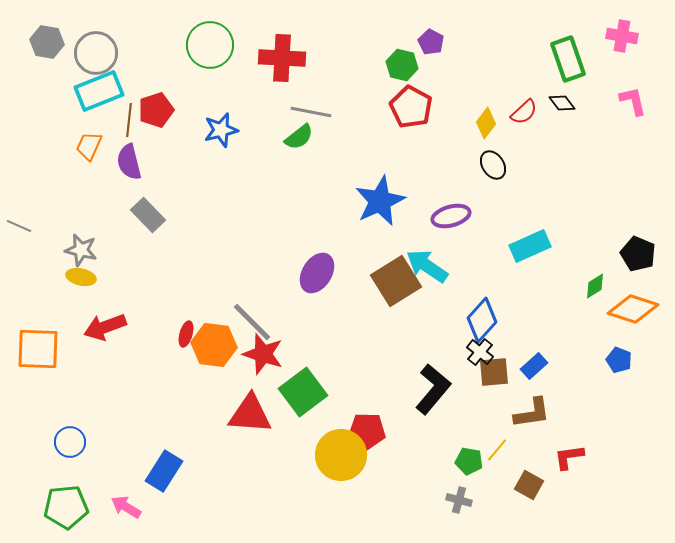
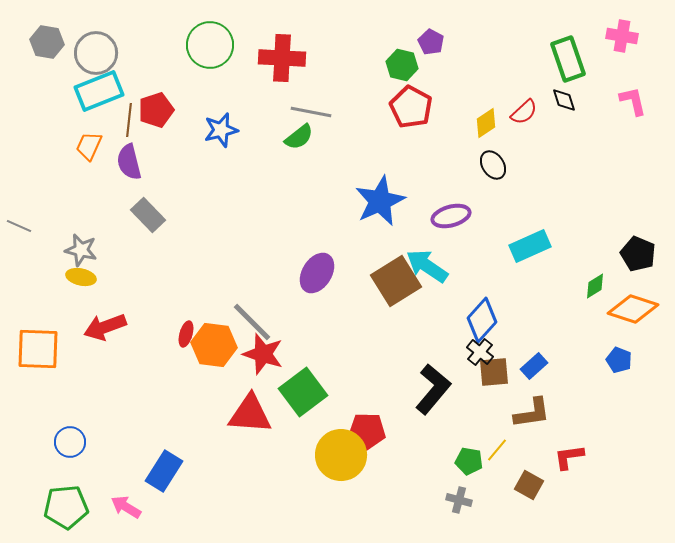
black diamond at (562, 103): moved 2 px right, 3 px up; rotated 20 degrees clockwise
yellow diamond at (486, 123): rotated 20 degrees clockwise
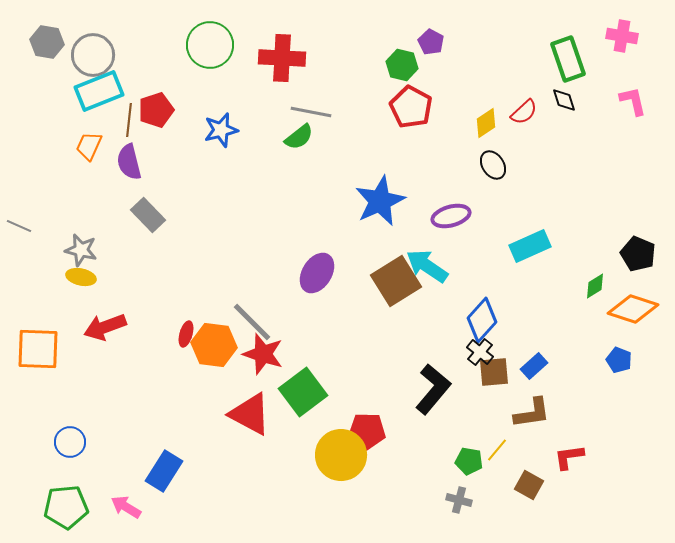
gray circle at (96, 53): moved 3 px left, 2 px down
red triangle at (250, 414): rotated 24 degrees clockwise
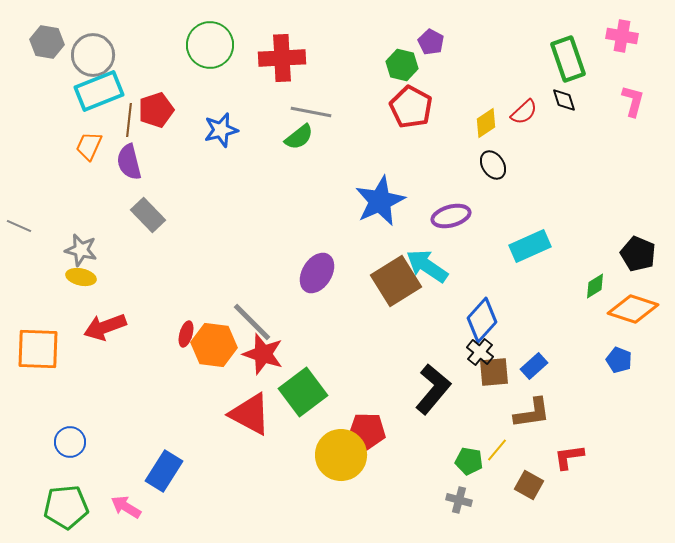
red cross at (282, 58): rotated 6 degrees counterclockwise
pink L-shape at (633, 101): rotated 28 degrees clockwise
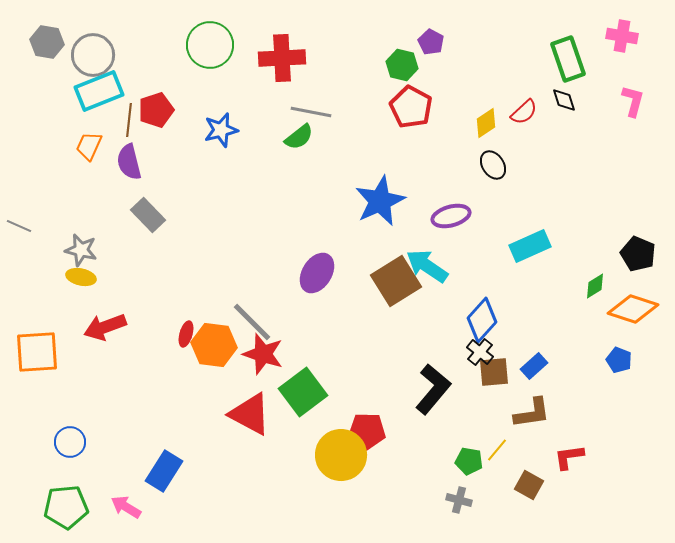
orange square at (38, 349): moved 1 px left, 3 px down; rotated 6 degrees counterclockwise
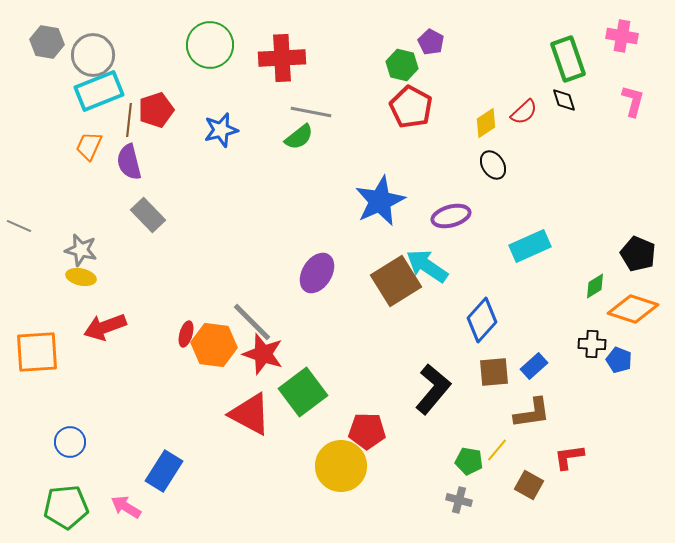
black cross at (480, 352): moved 112 px right, 8 px up; rotated 36 degrees counterclockwise
yellow circle at (341, 455): moved 11 px down
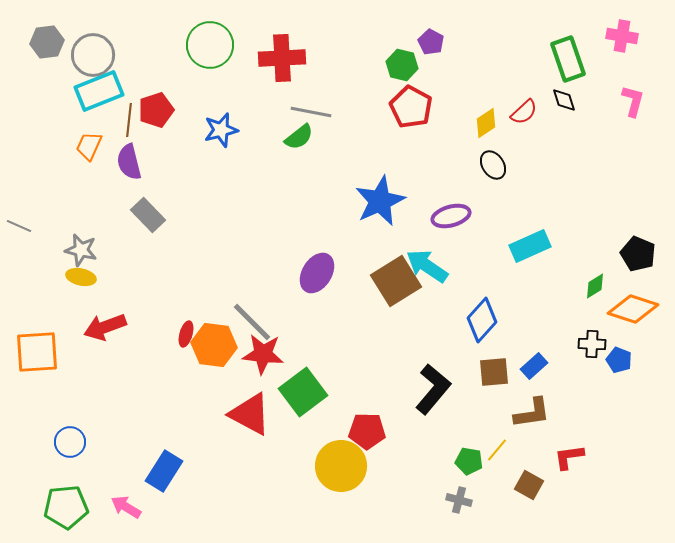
gray hexagon at (47, 42): rotated 16 degrees counterclockwise
red star at (263, 354): rotated 12 degrees counterclockwise
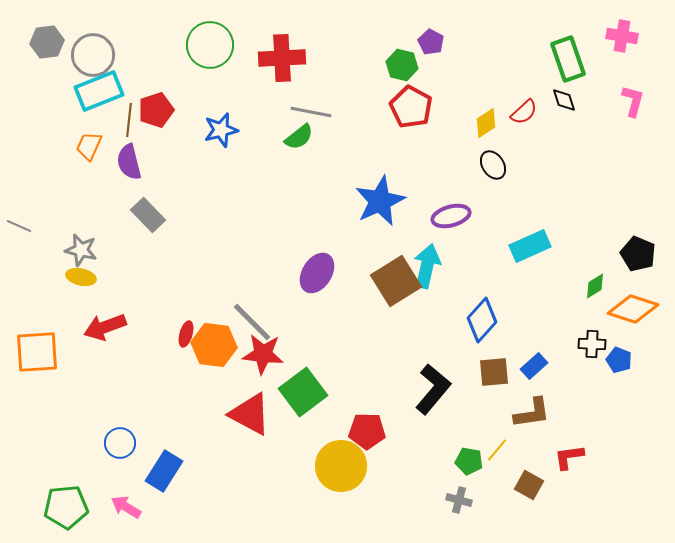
cyan arrow at (427, 266): rotated 69 degrees clockwise
blue circle at (70, 442): moved 50 px right, 1 px down
